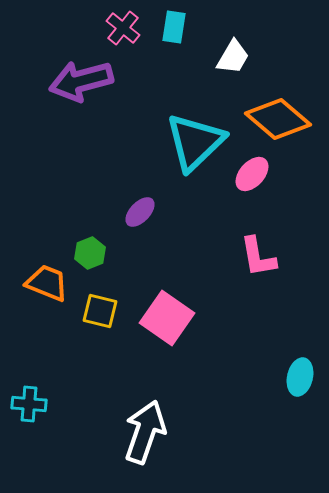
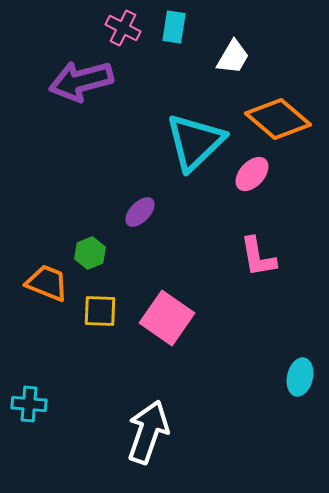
pink cross: rotated 12 degrees counterclockwise
yellow square: rotated 12 degrees counterclockwise
white arrow: moved 3 px right
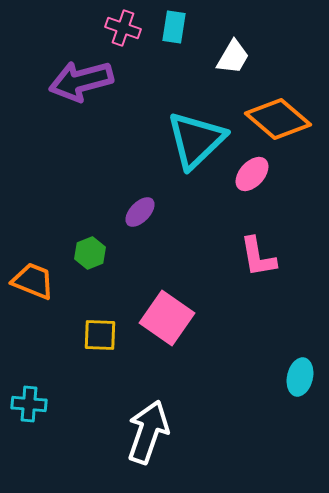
pink cross: rotated 8 degrees counterclockwise
cyan triangle: moved 1 px right, 2 px up
orange trapezoid: moved 14 px left, 2 px up
yellow square: moved 24 px down
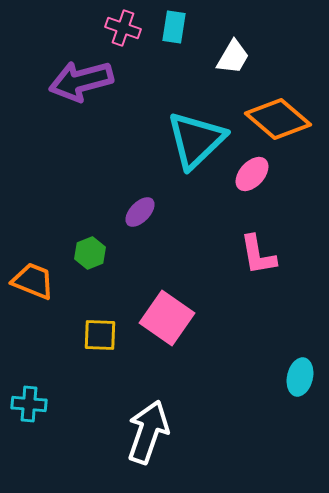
pink L-shape: moved 2 px up
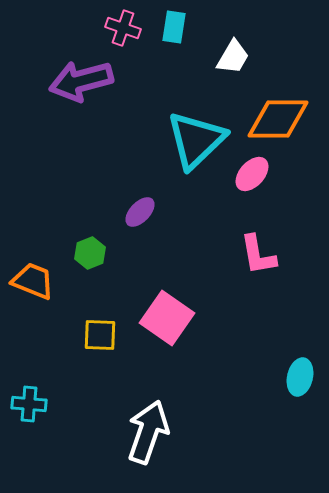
orange diamond: rotated 40 degrees counterclockwise
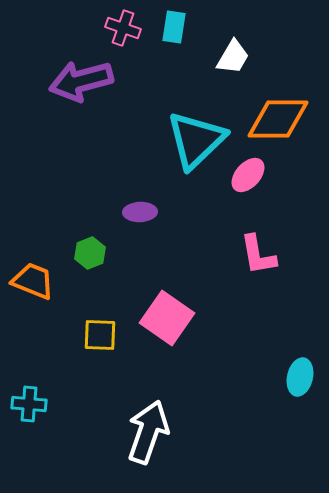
pink ellipse: moved 4 px left, 1 px down
purple ellipse: rotated 44 degrees clockwise
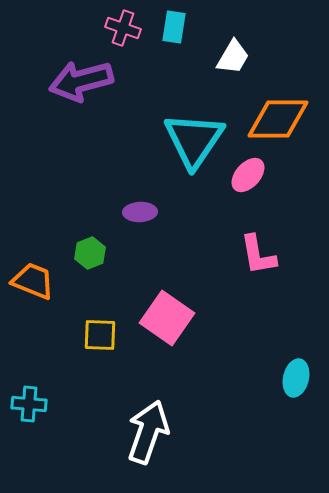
cyan triangle: moved 2 px left; rotated 12 degrees counterclockwise
cyan ellipse: moved 4 px left, 1 px down
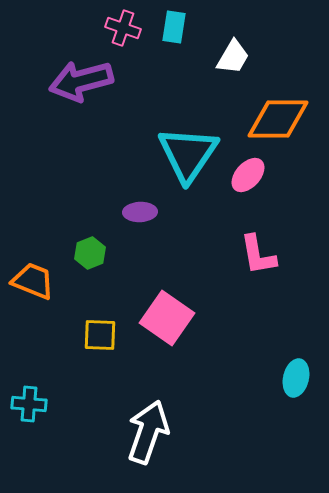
cyan triangle: moved 6 px left, 14 px down
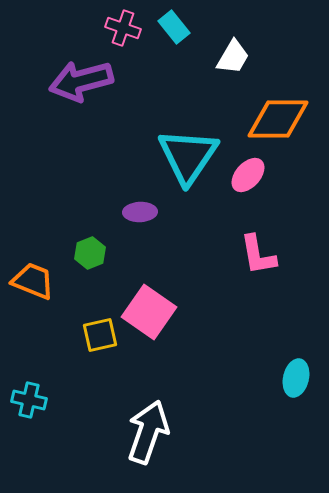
cyan rectangle: rotated 48 degrees counterclockwise
cyan triangle: moved 2 px down
pink square: moved 18 px left, 6 px up
yellow square: rotated 15 degrees counterclockwise
cyan cross: moved 4 px up; rotated 8 degrees clockwise
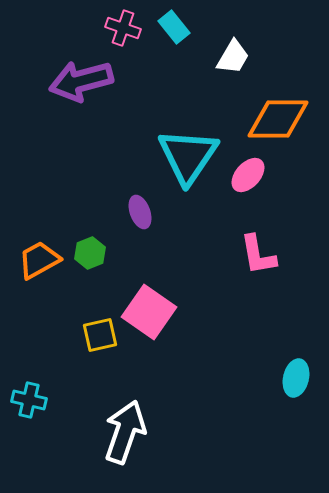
purple ellipse: rotated 72 degrees clockwise
orange trapezoid: moved 6 px right, 21 px up; rotated 51 degrees counterclockwise
white arrow: moved 23 px left
